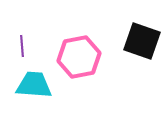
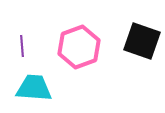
pink hexagon: moved 10 px up; rotated 9 degrees counterclockwise
cyan trapezoid: moved 3 px down
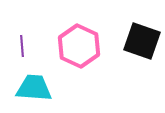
pink hexagon: moved 1 px up; rotated 15 degrees counterclockwise
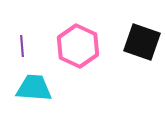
black square: moved 1 px down
pink hexagon: moved 1 px left
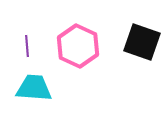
purple line: moved 5 px right
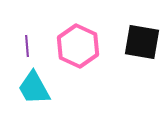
black square: rotated 9 degrees counterclockwise
cyan trapezoid: rotated 123 degrees counterclockwise
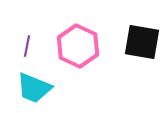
purple line: rotated 15 degrees clockwise
cyan trapezoid: rotated 39 degrees counterclockwise
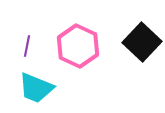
black square: rotated 33 degrees clockwise
cyan trapezoid: moved 2 px right
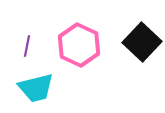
pink hexagon: moved 1 px right, 1 px up
cyan trapezoid: rotated 36 degrees counterclockwise
